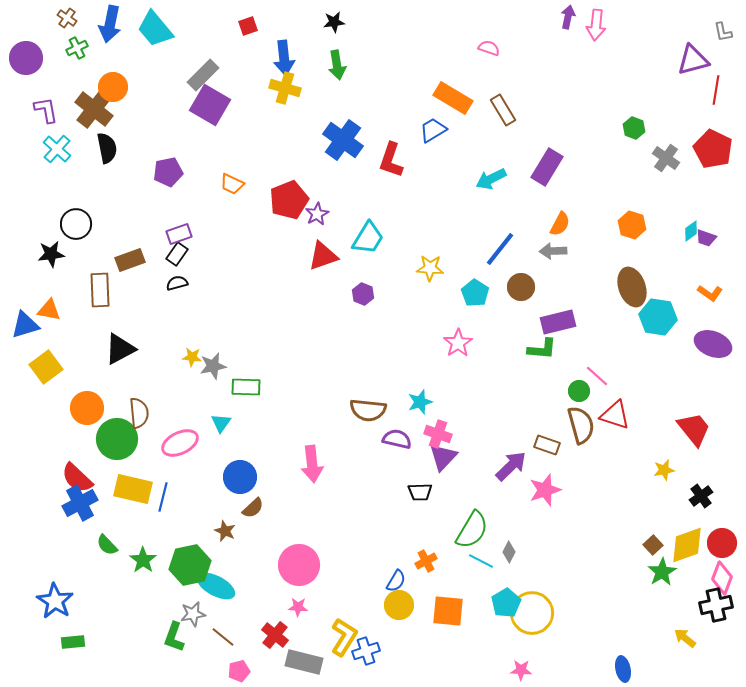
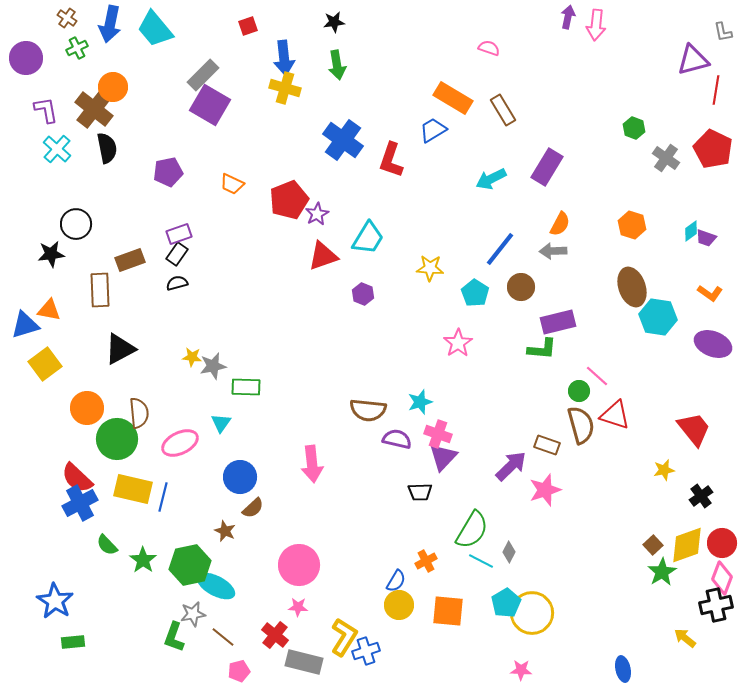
yellow square at (46, 367): moved 1 px left, 3 px up
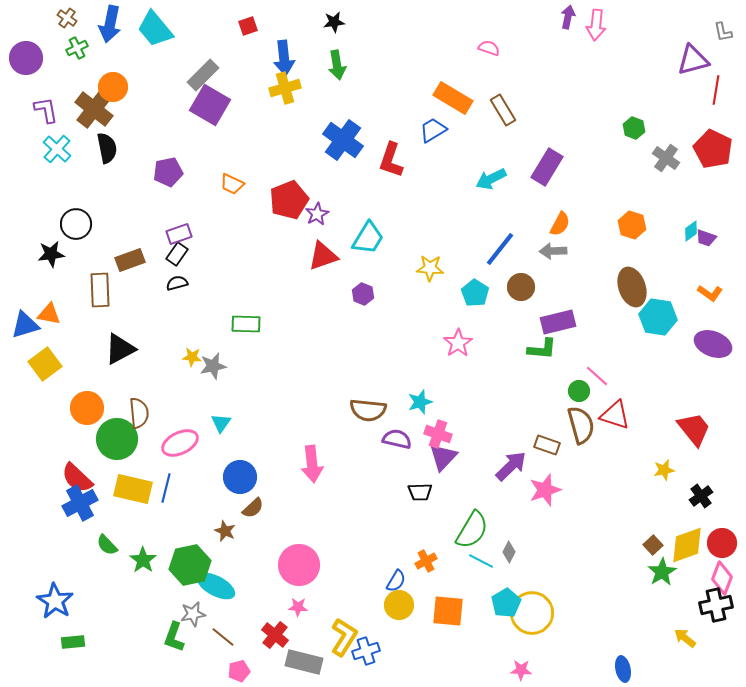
yellow cross at (285, 88): rotated 32 degrees counterclockwise
orange triangle at (49, 310): moved 4 px down
green rectangle at (246, 387): moved 63 px up
blue line at (163, 497): moved 3 px right, 9 px up
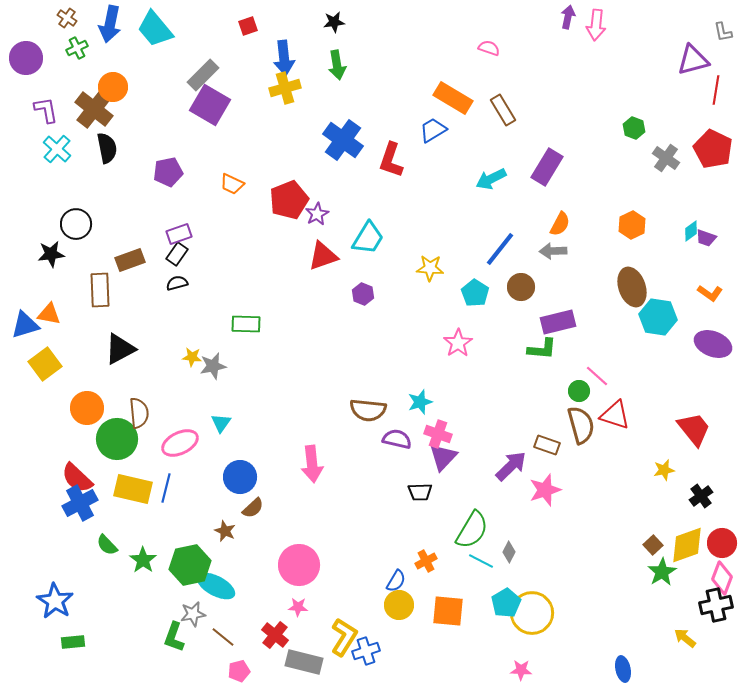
orange hexagon at (632, 225): rotated 16 degrees clockwise
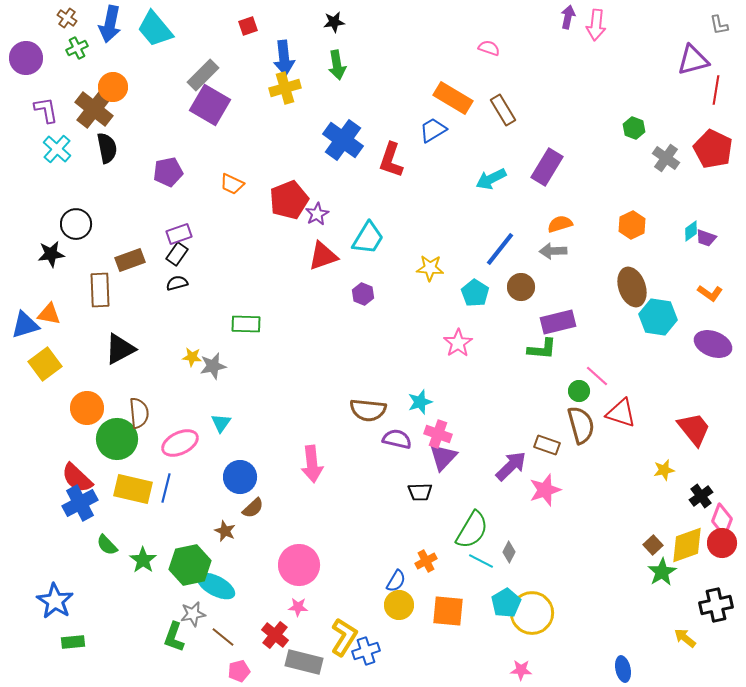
gray L-shape at (723, 32): moved 4 px left, 7 px up
orange semicircle at (560, 224): rotated 135 degrees counterclockwise
red triangle at (615, 415): moved 6 px right, 2 px up
pink diamond at (722, 578): moved 58 px up
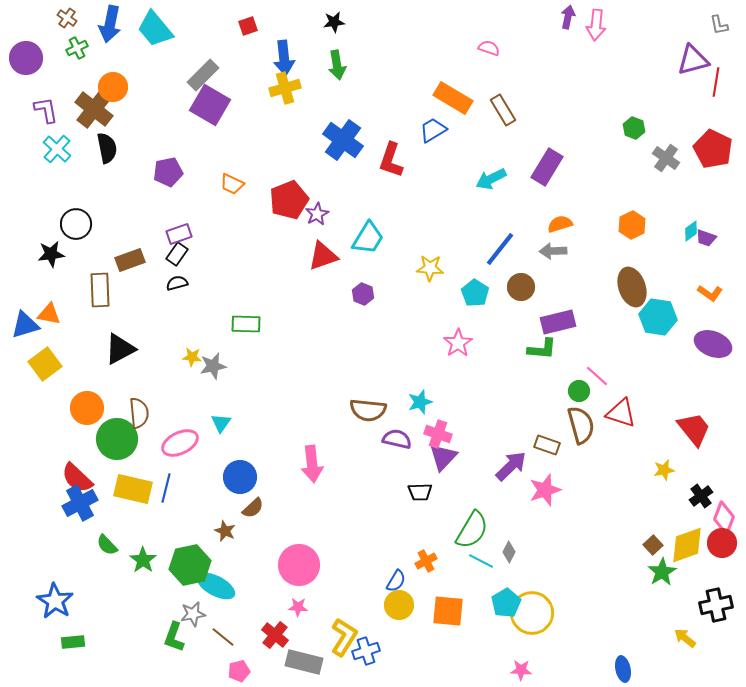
red line at (716, 90): moved 8 px up
pink diamond at (722, 520): moved 2 px right, 2 px up
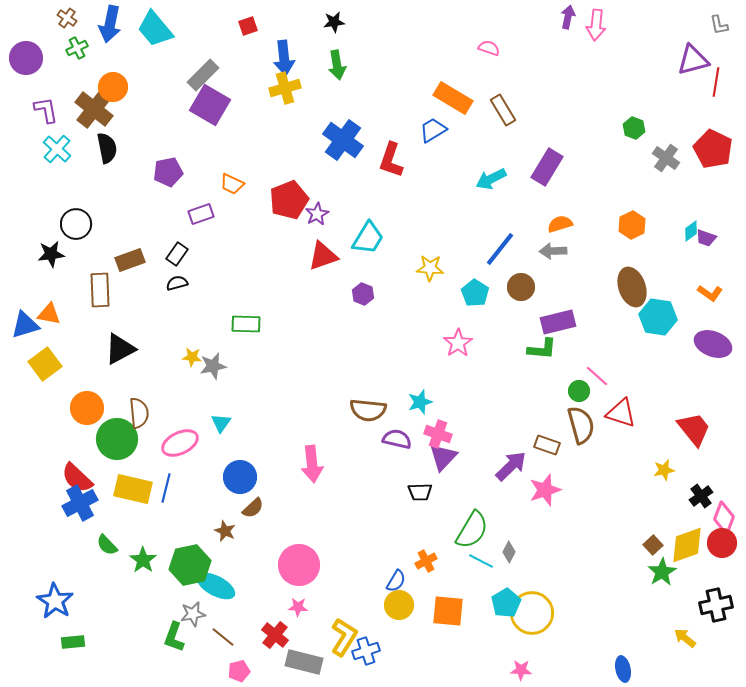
purple rectangle at (179, 234): moved 22 px right, 20 px up
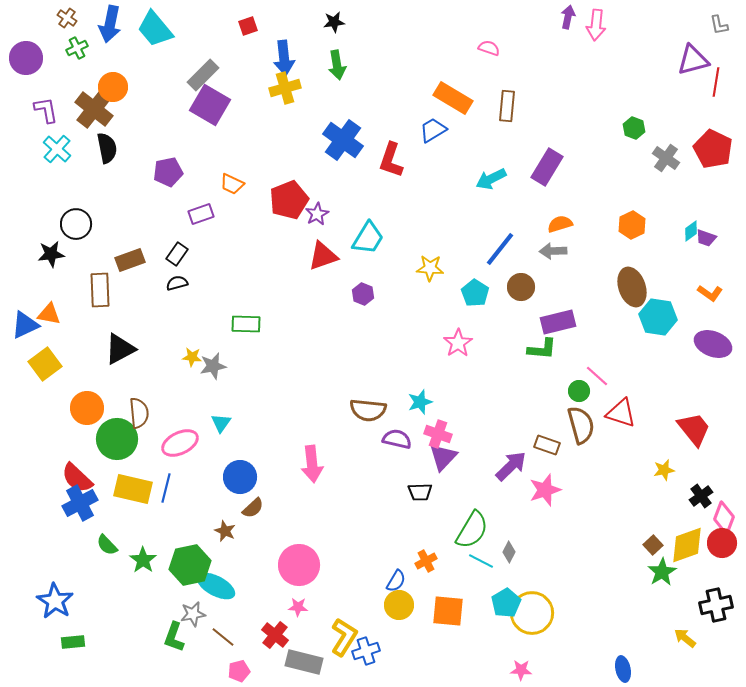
brown rectangle at (503, 110): moved 4 px right, 4 px up; rotated 36 degrees clockwise
blue triangle at (25, 325): rotated 8 degrees counterclockwise
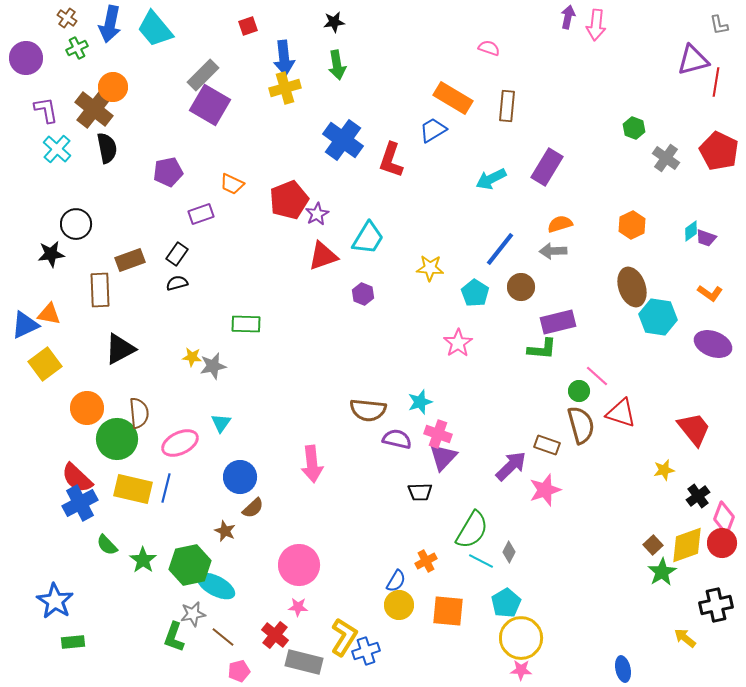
red pentagon at (713, 149): moved 6 px right, 2 px down
black cross at (701, 496): moved 3 px left
yellow circle at (532, 613): moved 11 px left, 25 px down
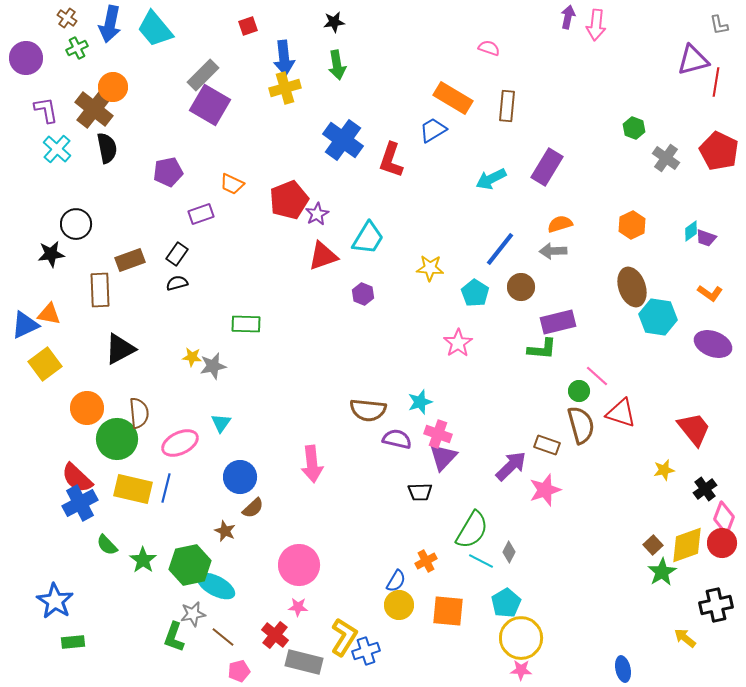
black cross at (698, 496): moved 7 px right, 7 px up
